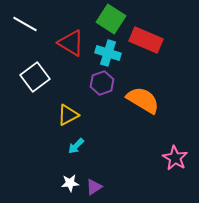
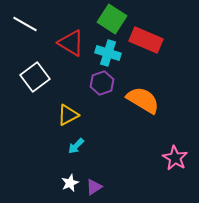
green square: moved 1 px right
white star: rotated 18 degrees counterclockwise
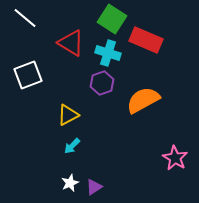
white line: moved 6 px up; rotated 10 degrees clockwise
white square: moved 7 px left, 2 px up; rotated 16 degrees clockwise
orange semicircle: rotated 60 degrees counterclockwise
cyan arrow: moved 4 px left
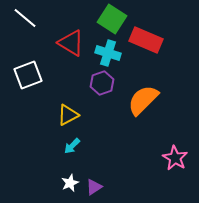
orange semicircle: rotated 16 degrees counterclockwise
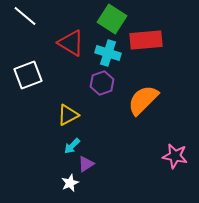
white line: moved 2 px up
red rectangle: rotated 28 degrees counterclockwise
pink star: moved 2 px up; rotated 20 degrees counterclockwise
purple triangle: moved 8 px left, 23 px up
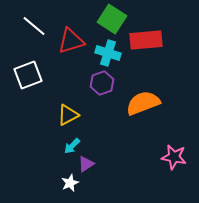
white line: moved 9 px right, 10 px down
red triangle: moved 2 px up; rotated 48 degrees counterclockwise
orange semicircle: moved 3 px down; rotated 24 degrees clockwise
pink star: moved 1 px left, 1 px down
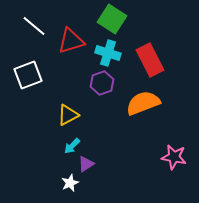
red rectangle: moved 4 px right, 20 px down; rotated 68 degrees clockwise
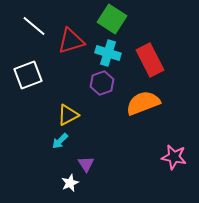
cyan arrow: moved 12 px left, 5 px up
purple triangle: rotated 30 degrees counterclockwise
